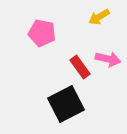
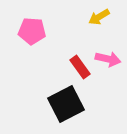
pink pentagon: moved 10 px left, 2 px up; rotated 8 degrees counterclockwise
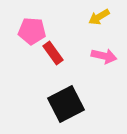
pink arrow: moved 4 px left, 3 px up
red rectangle: moved 27 px left, 14 px up
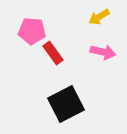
pink arrow: moved 1 px left, 4 px up
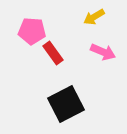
yellow arrow: moved 5 px left
pink arrow: rotated 10 degrees clockwise
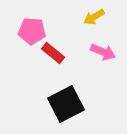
red rectangle: rotated 15 degrees counterclockwise
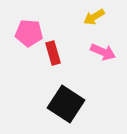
pink pentagon: moved 3 px left, 2 px down
red rectangle: rotated 35 degrees clockwise
black square: rotated 30 degrees counterclockwise
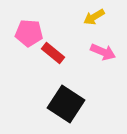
red rectangle: rotated 35 degrees counterclockwise
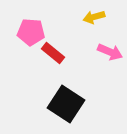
yellow arrow: rotated 15 degrees clockwise
pink pentagon: moved 2 px right, 1 px up
pink arrow: moved 7 px right
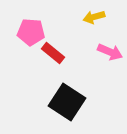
black square: moved 1 px right, 2 px up
